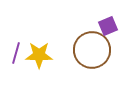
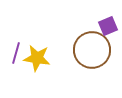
yellow star: moved 2 px left, 3 px down; rotated 8 degrees clockwise
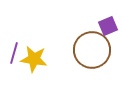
purple line: moved 2 px left
yellow star: moved 3 px left, 1 px down
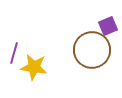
yellow star: moved 8 px down
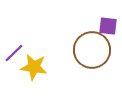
purple square: rotated 30 degrees clockwise
purple line: rotated 30 degrees clockwise
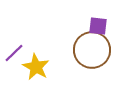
purple square: moved 10 px left
yellow star: moved 2 px right; rotated 20 degrees clockwise
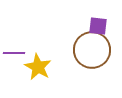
purple line: rotated 45 degrees clockwise
yellow star: moved 2 px right
